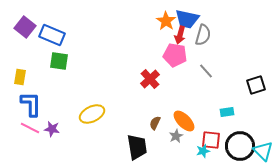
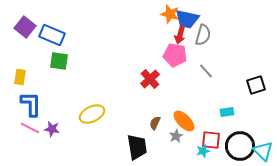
orange star: moved 4 px right, 7 px up; rotated 18 degrees counterclockwise
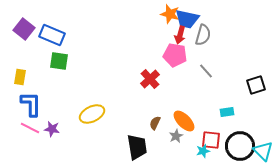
purple square: moved 1 px left, 2 px down
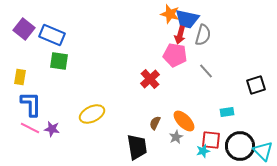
gray star: moved 1 px down
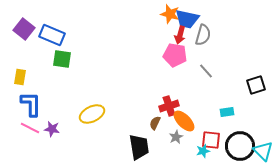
green square: moved 3 px right, 2 px up
red cross: moved 19 px right, 27 px down; rotated 24 degrees clockwise
black trapezoid: moved 2 px right
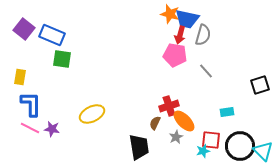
black square: moved 4 px right
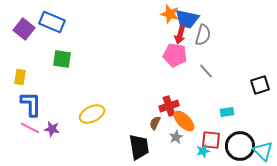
blue rectangle: moved 13 px up
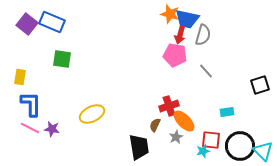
purple square: moved 3 px right, 5 px up
brown semicircle: moved 2 px down
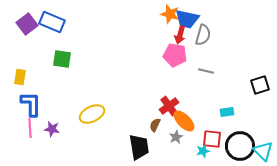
purple square: rotated 15 degrees clockwise
gray line: rotated 35 degrees counterclockwise
red cross: rotated 18 degrees counterclockwise
pink line: rotated 60 degrees clockwise
red square: moved 1 px right, 1 px up
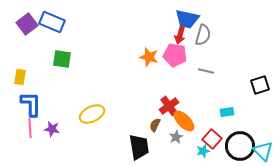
orange star: moved 21 px left, 43 px down
red square: rotated 36 degrees clockwise
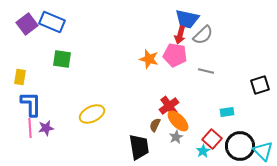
gray semicircle: rotated 30 degrees clockwise
orange star: moved 2 px down
orange ellipse: moved 6 px left
purple star: moved 6 px left, 1 px up; rotated 21 degrees counterclockwise
cyan star: rotated 16 degrees counterclockwise
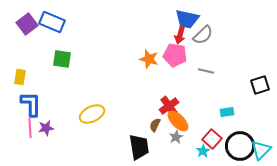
cyan triangle: moved 2 px left, 1 px up; rotated 30 degrees clockwise
